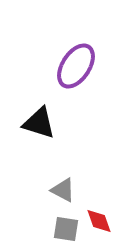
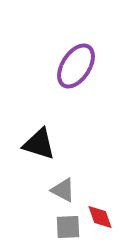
black triangle: moved 21 px down
red diamond: moved 1 px right, 4 px up
gray square: moved 2 px right, 2 px up; rotated 12 degrees counterclockwise
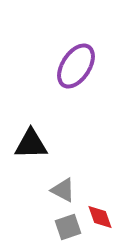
black triangle: moved 8 px left; rotated 18 degrees counterclockwise
gray square: rotated 16 degrees counterclockwise
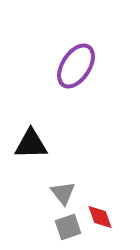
gray triangle: moved 3 px down; rotated 24 degrees clockwise
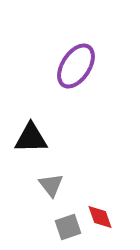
black triangle: moved 6 px up
gray triangle: moved 12 px left, 8 px up
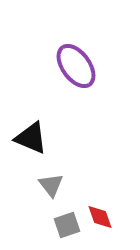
purple ellipse: rotated 69 degrees counterclockwise
black triangle: rotated 24 degrees clockwise
gray square: moved 1 px left, 2 px up
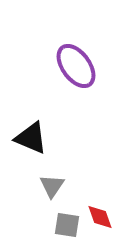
gray triangle: moved 1 px right, 1 px down; rotated 12 degrees clockwise
gray square: rotated 28 degrees clockwise
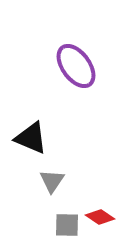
gray triangle: moved 5 px up
red diamond: rotated 36 degrees counterclockwise
gray square: rotated 8 degrees counterclockwise
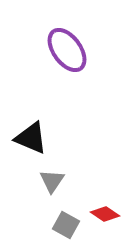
purple ellipse: moved 9 px left, 16 px up
red diamond: moved 5 px right, 3 px up
gray square: moved 1 px left; rotated 28 degrees clockwise
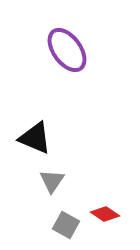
black triangle: moved 4 px right
